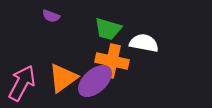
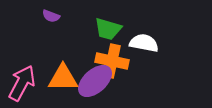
orange triangle: rotated 36 degrees clockwise
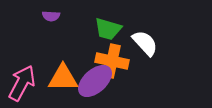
purple semicircle: rotated 18 degrees counterclockwise
white semicircle: moved 1 px right; rotated 36 degrees clockwise
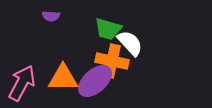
white semicircle: moved 15 px left
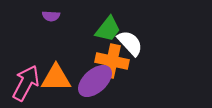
green trapezoid: rotated 68 degrees counterclockwise
orange triangle: moved 7 px left
pink arrow: moved 4 px right
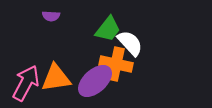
orange cross: moved 4 px right, 3 px down
orange triangle: rotated 8 degrees counterclockwise
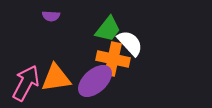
orange cross: moved 3 px left, 5 px up
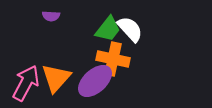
white semicircle: moved 14 px up
orange triangle: rotated 40 degrees counterclockwise
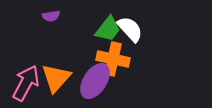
purple semicircle: rotated 12 degrees counterclockwise
purple ellipse: rotated 15 degrees counterclockwise
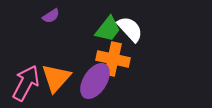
purple semicircle: rotated 24 degrees counterclockwise
